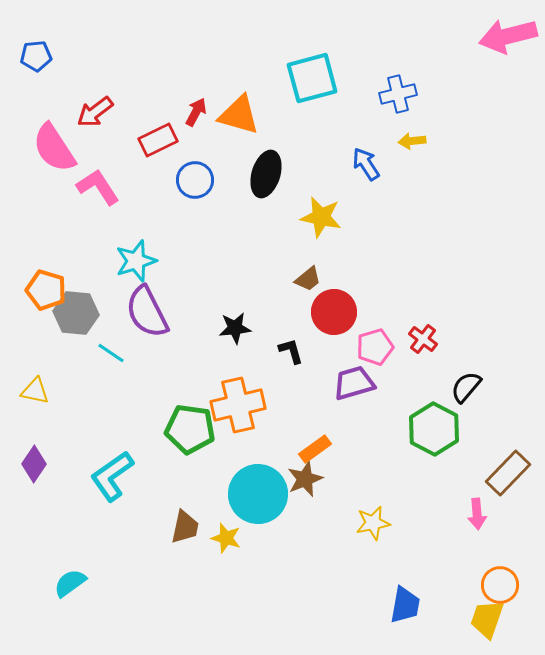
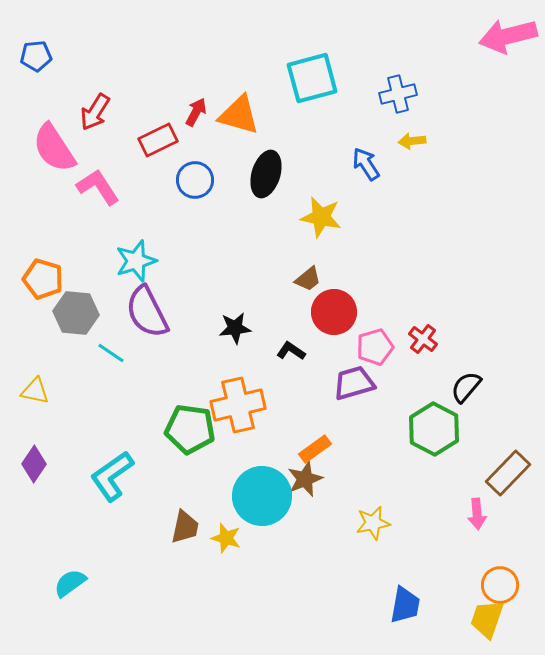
red arrow at (95, 112): rotated 21 degrees counterclockwise
orange pentagon at (46, 290): moved 3 px left, 11 px up
black L-shape at (291, 351): rotated 40 degrees counterclockwise
cyan circle at (258, 494): moved 4 px right, 2 px down
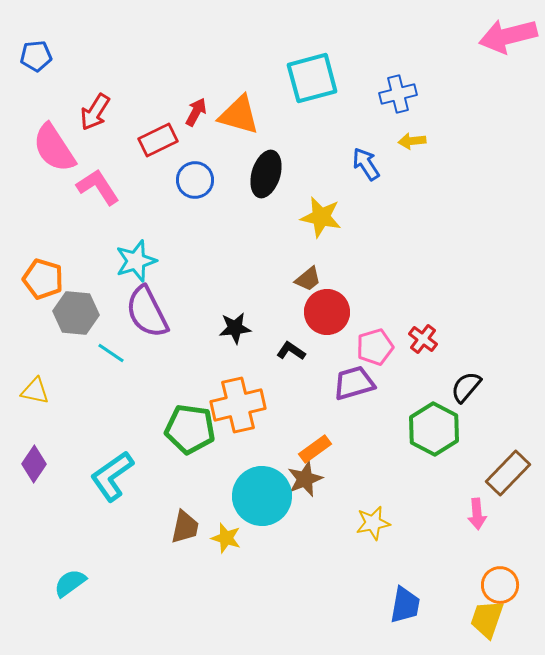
red circle at (334, 312): moved 7 px left
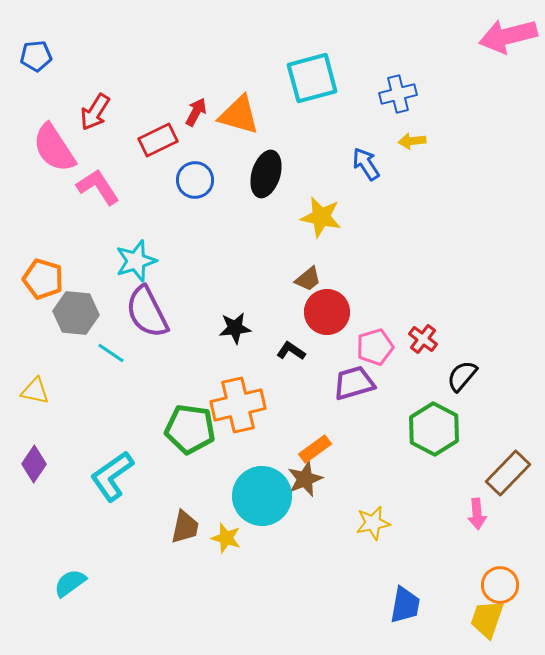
black semicircle at (466, 387): moved 4 px left, 11 px up
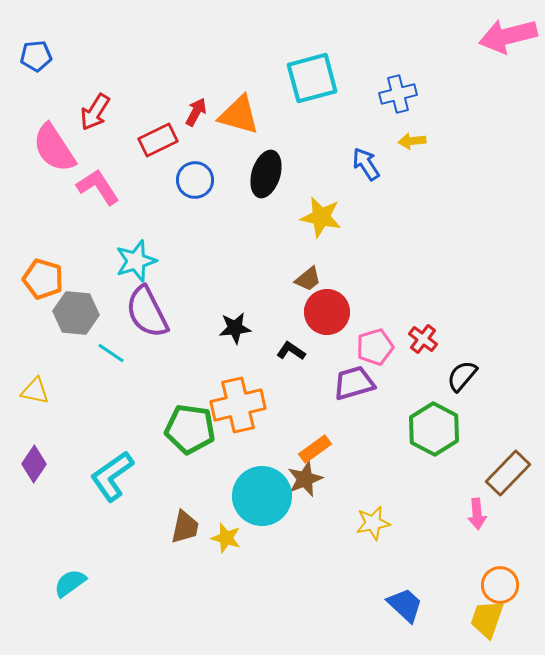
blue trapezoid at (405, 605): rotated 57 degrees counterclockwise
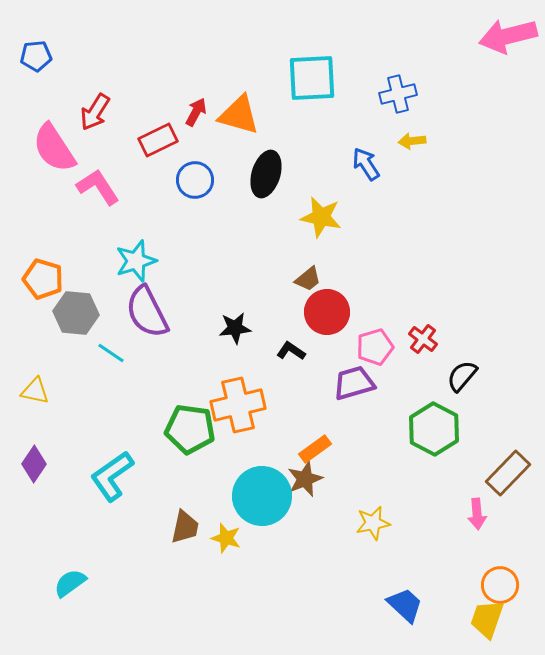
cyan square at (312, 78): rotated 12 degrees clockwise
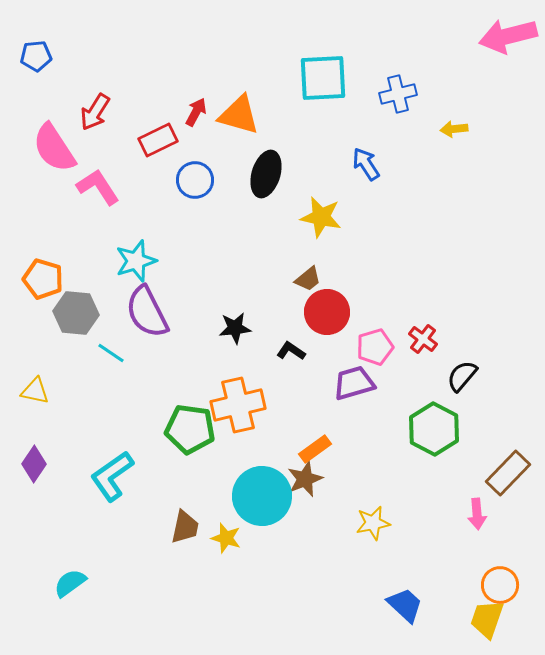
cyan square at (312, 78): moved 11 px right
yellow arrow at (412, 141): moved 42 px right, 12 px up
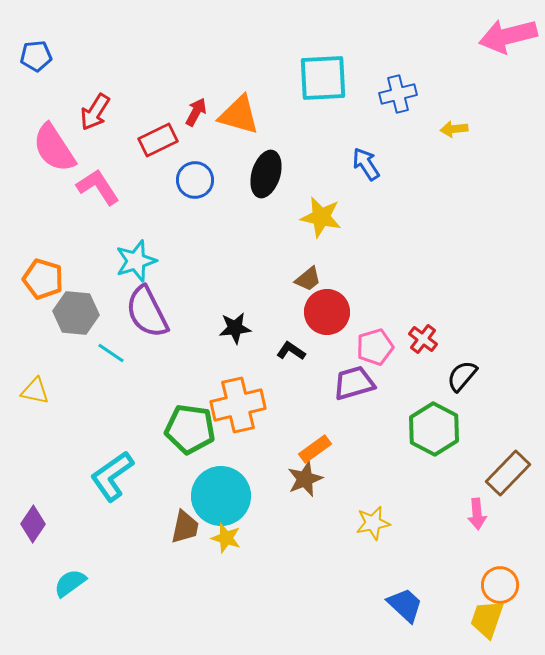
purple diamond at (34, 464): moved 1 px left, 60 px down
cyan circle at (262, 496): moved 41 px left
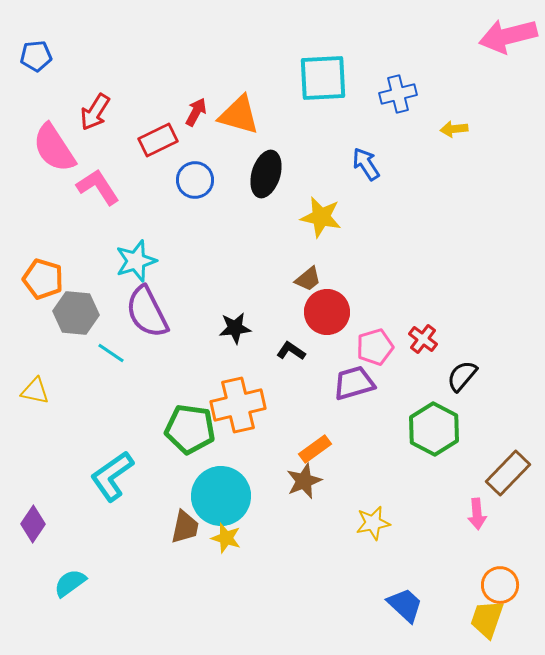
brown star at (305, 479): moved 1 px left, 2 px down
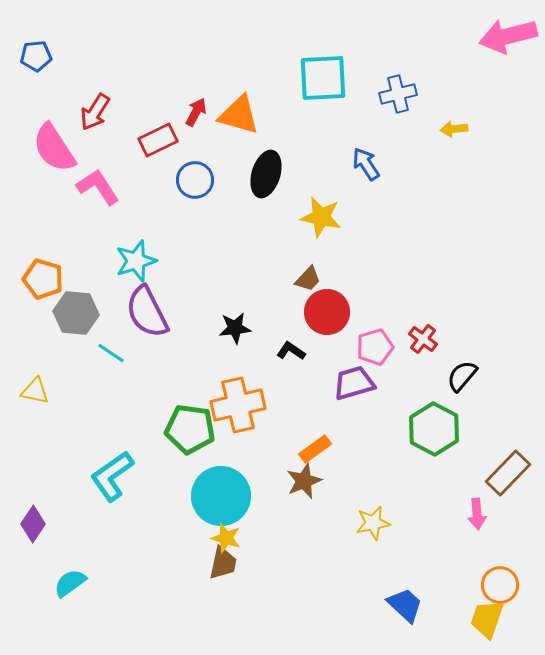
brown trapezoid at (308, 279): rotated 8 degrees counterclockwise
brown trapezoid at (185, 527): moved 38 px right, 36 px down
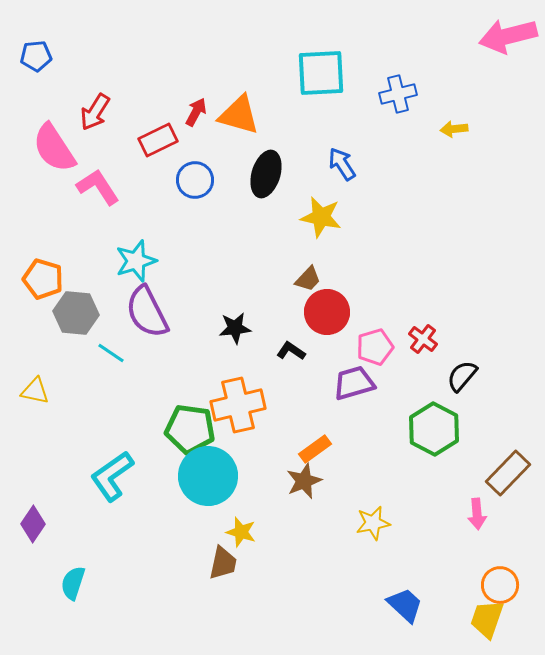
cyan square at (323, 78): moved 2 px left, 5 px up
blue arrow at (366, 164): moved 24 px left
cyan circle at (221, 496): moved 13 px left, 20 px up
yellow star at (226, 538): moved 15 px right, 6 px up
cyan semicircle at (70, 583): moved 3 px right; rotated 36 degrees counterclockwise
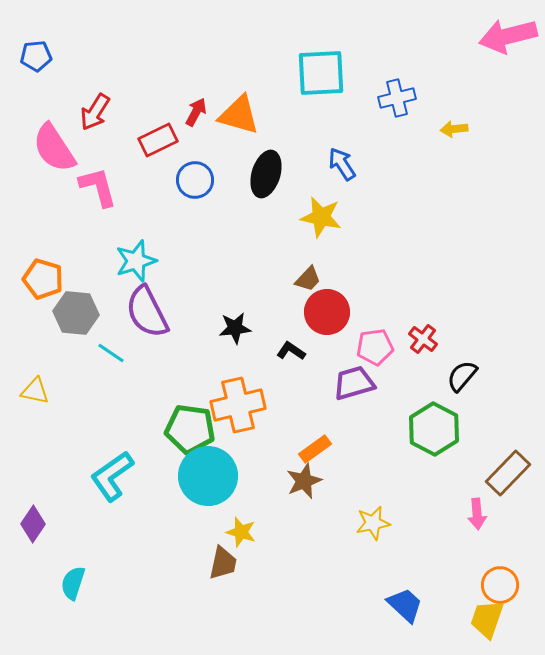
blue cross at (398, 94): moved 1 px left, 4 px down
pink L-shape at (98, 187): rotated 18 degrees clockwise
pink pentagon at (375, 347): rotated 9 degrees clockwise
